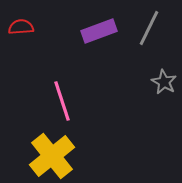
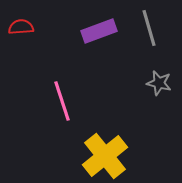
gray line: rotated 42 degrees counterclockwise
gray star: moved 5 px left, 1 px down; rotated 15 degrees counterclockwise
yellow cross: moved 53 px right
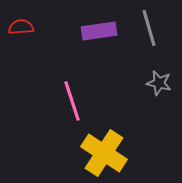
purple rectangle: rotated 12 degrees clockwise
pink line: moved 10 px right
yellow cross: moved 1 px left, 3 px up; rotated 18 degrees counterclockwise
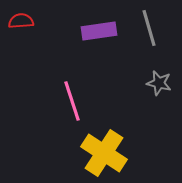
red semicircle: moved 6 px up
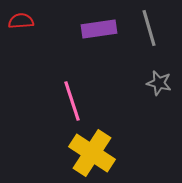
purple rectangle: moved 2 px up
yellow cross: moved 12 px left
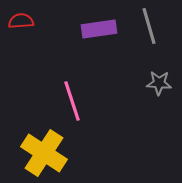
gray line: moved 2 px up
gray star: rotated 10 degrees counterclockwise
yellow cross: moved 48 px left
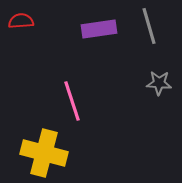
yellow cross: rotated 18 degrees counterclockwise
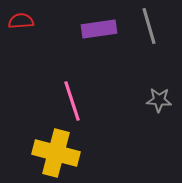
gray star: moved 17 px down
yellow cross: moved 12 px right
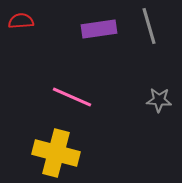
pink line: moved 4 px up; rotated 48 degrees counterclockwise
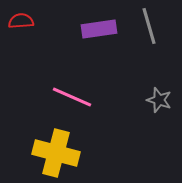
gray star: rotated 15 degrees clockwise
